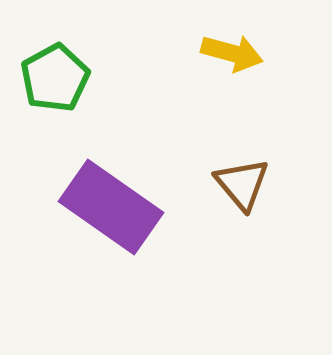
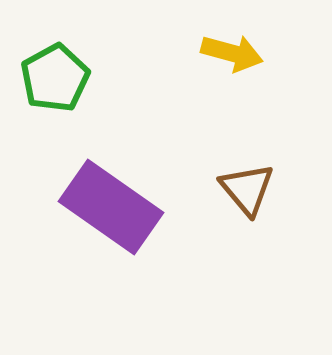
brown triangle: moved 5 px right, 5 px down
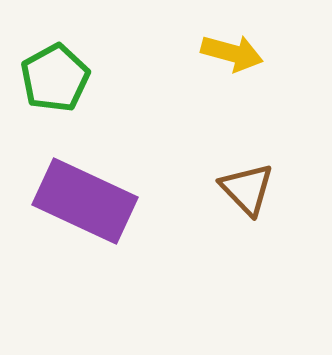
brown triangle: rotated 4 degrees counterclockwise
purple rectangle: moved 26 px left, 6 px up; rotated 10 degrees counterclockwise
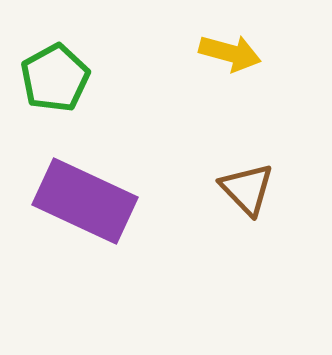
yellow arrow: moved 2 px left
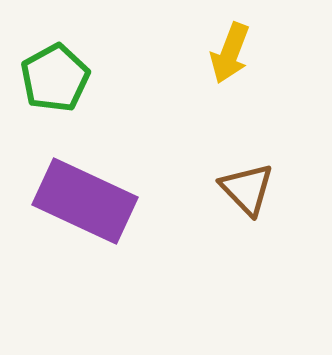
yellow arrow: rotated 96 degrees clockwise
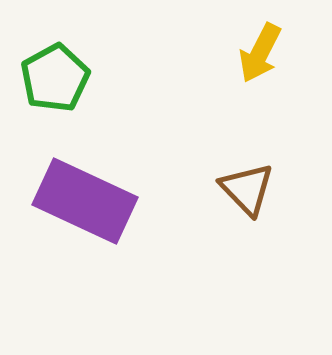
yellow arrow: moved 30 px right; rotated 6 degrees clockwise
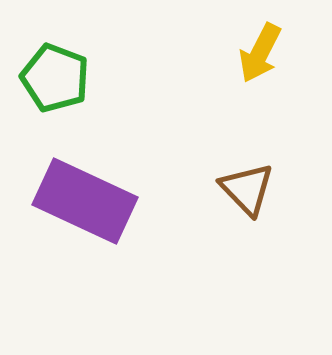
green pentagon: rotated 22 degrees counterclockwise
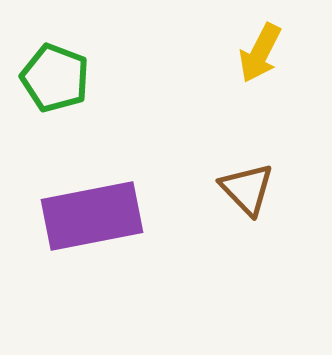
purple rectangle: moved 7 px right, 15 px down; rotated 36 degrees counterclockwise
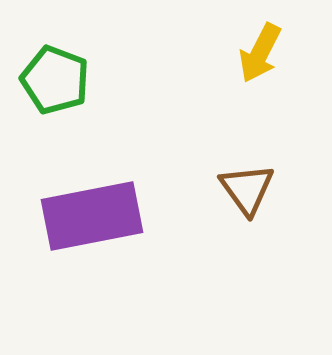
green pentagon: moved 2 px down
brown triangle: rotated 8 degrees clockwise
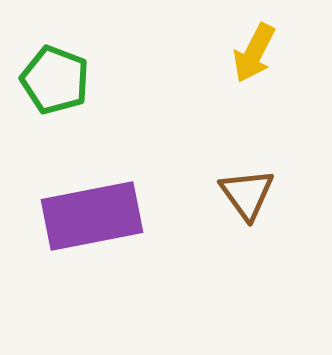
yellow arrow: moved 6 px left
brown triangle: moved 5 px down
